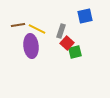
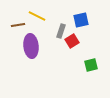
blue square: moved 4 px left, 4 px down
yellow line: moved 13 px up
red square: moved 5 px right, 2 px up; rotated 16 degrees clockwise
green square: moved 16 px right, 13 px down
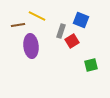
blue square: rotated 35 degrees clockwise
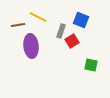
yellow line: moved 1 px right, 1 px down
green square: rotated 24 degrees clockwise
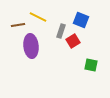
red square: moved 1 px right
